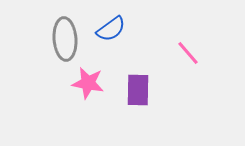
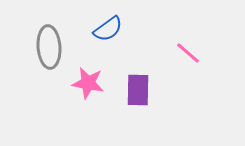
blue semicircle: moved 3 px left
gray ellipse: moved 16 px left, 8 px down
pink line: rotated 8 degrees counterclockwise
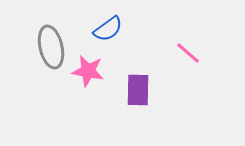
gray ellipse: moved 2 px right; rotated 9 degrees counterclockwise
pink star: moved 12 px up
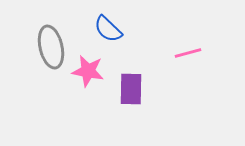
blue semicircle: rotated 80 degrees clockwise
pink line: rotated 56 degrees counterclockwise
purple rectangle: moved 7 px left, 1 px up
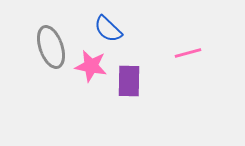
gray ellipse: rotated 6 degrees counterclockwise
pink star: moved 3 px right, 5 px up
purple rectangle: moved 2 px left, 8 px up
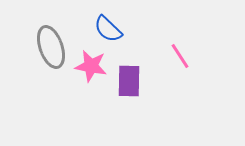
pink line: moved 8 px left, 3 px down; rotated 72 degrees clockwise
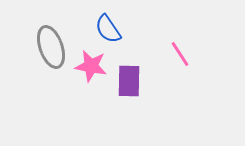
blue semicircle: rotated 12 degrees clockwise
pink line: moved 2 px up
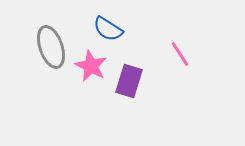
blue semicircle: rotated 24 degrees counterclockwise
pink star: rotated 16 degrees clockwise
purple rectangle: rotated 16 degrees clockwise
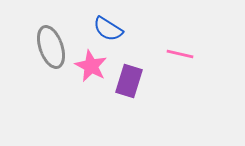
pink line: rotated 44 degrees counterclockwise
